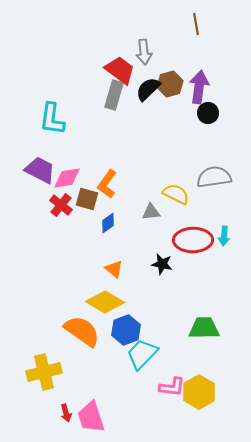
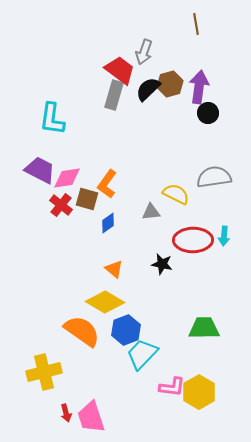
gray arrow: rotated 25 degrees clockwise
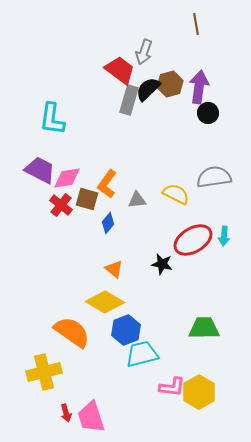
gray rectangle: moved 15 px right, 5 px down
gray triangle: moved 14 px left, 12 px up
blue diamond: rotated 15 degrees counterclockwise
red ellipse: rotated 30 degrees counterclockwise
orange semicircle: moved 10 px left, 1 px down
cyan trapezoid: rotated 32 degrees clockwise
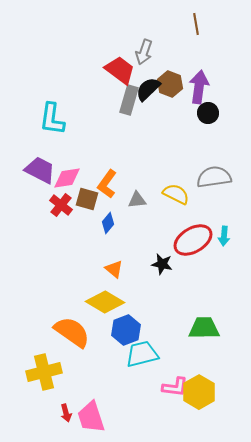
brown hexagon: rotated 25 degrees counterclockwise
pink L-shape: moved 3 px right
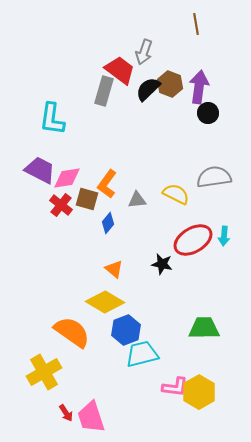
gray rectangle: moved 25 px left, 9 px up
yellow cross: rotated 16 degrees counterclockwise
red arrow: rotated 18 degrees counterclockwise
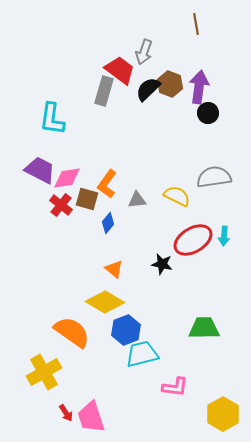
yellow semicircle: moved 1 px right, 2 px down
yellow hexagon: moved 24 px right, 22 px down
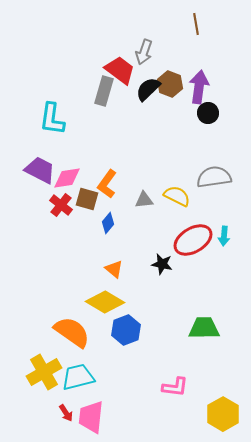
gray triangle: moved 7 px right
cyan trapezoid: moved 64 px left, 23 px down
pink trapezoid: rotated 24 degrees clockwise
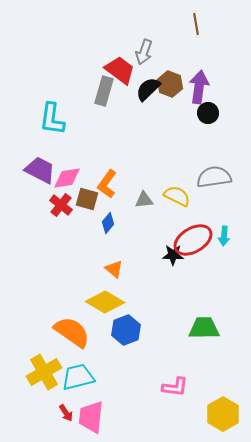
black star: moved 11 px right, 9 px up; rotated 10 degrees counterclockwise
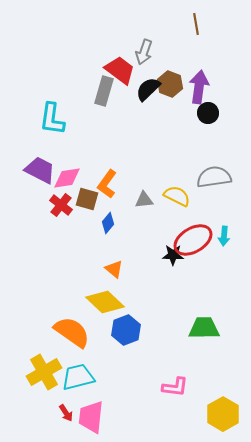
yellow diamond: rotated 12 degrees clockwise
